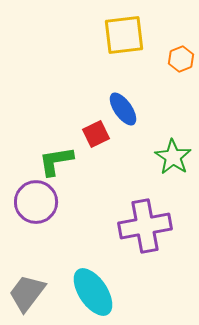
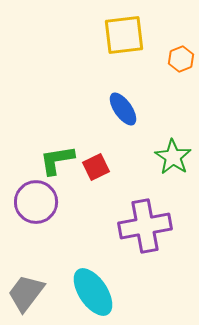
red square: moved 33 px down
green L-shape: moved 1 px right, 1 px up
gray trapezoid: moved 1 px left
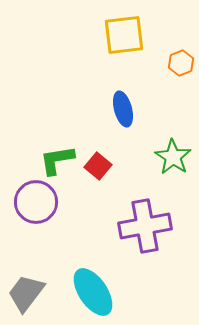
orange hexagon: moved 4 px down
blue ellipse: rotated 20 degrees clockwise
red square: moved 2 px right, 1 px up; rotated 24 degrees counterclockwise
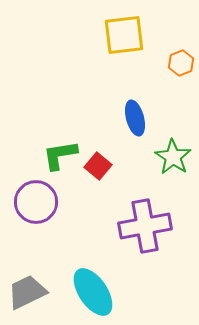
blue ellipse: moved 12 px right, 9 px down
green L-shape: moved 3 px right, 5 px up
gray trapezoid: moved 1 px right, 1 px up; rotated 27 degrees clockwise
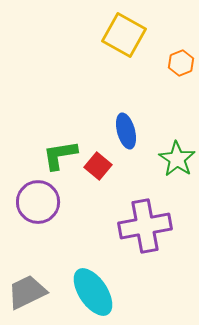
yellow square: rotated 36 degrees clockwise
blue ellipse: moved 9 px left, 13 px down
green star: moved 4 px right, 2 px down
purple circle: moved 2 px right
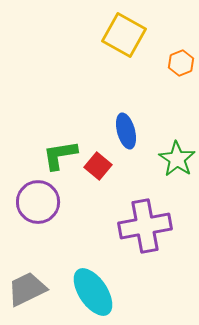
gray trapezoid: moved 3 px up
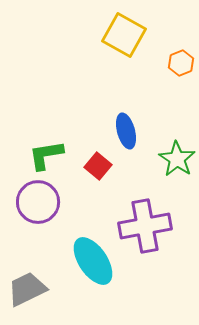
green L-shape: moved 14 px left
cyan ellipse: moved 31 px up
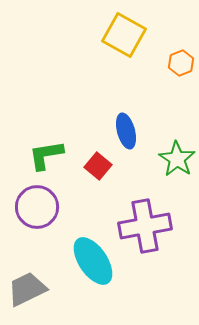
purple circle: moved 1 px left, 5 px down
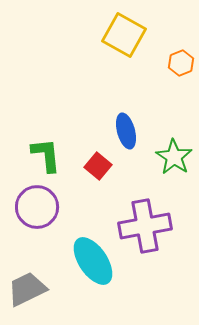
green L-shape: rotated 93 degrees clockwise
green star: moved 3 px left, 2 px up
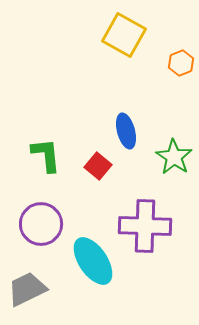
purple circle: moved 4 px right, 17 px down
purple cross: rotated 12 degrees clockwise
